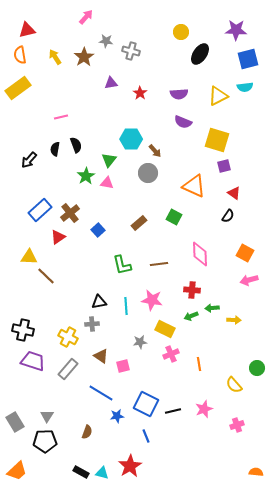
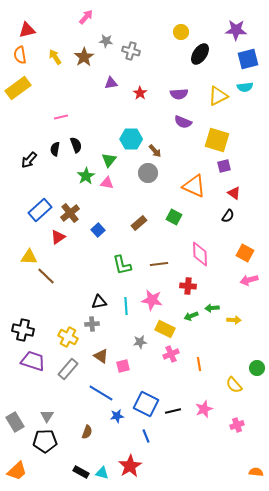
red cross at (192, 290): moved 4 px left, 4 px up
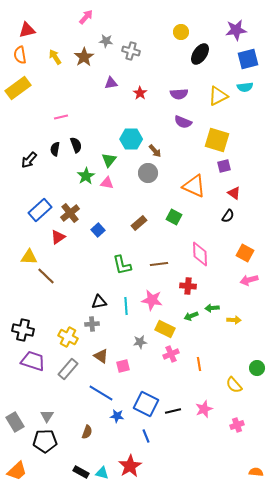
purple star at (236, 30): rotated 10 degrees counterclockwise
blue star at (117, 416): rotated 16 degrees clockwise
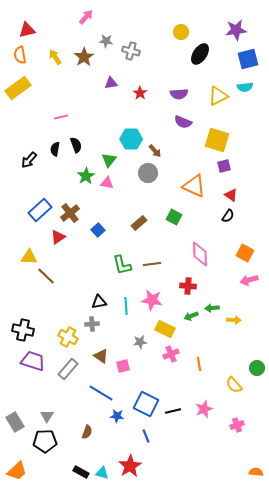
red triangle at (234, 193): moved 3 px left, 2 px down
brown line at (159, 264): moved 7 px left
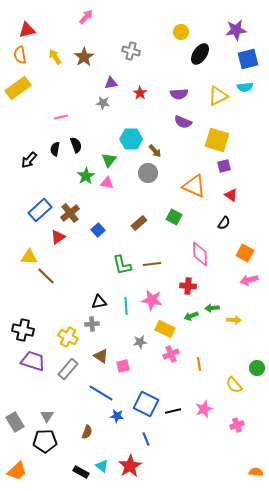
gray star at (106, 41): moved 3 px left, 62 px down
black semicircle at (228, 216): moved 4 px left, 7 px down
blue line at (146, 436): moved 3 px down
cyan triangle at (102, 473): moved 7 px up; rotated 24 degrees clockwise
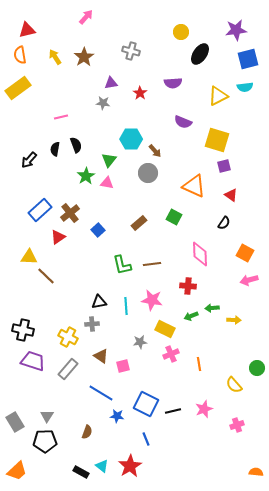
purple semicircle at (179, 94): moved 6 px left, 11 px up
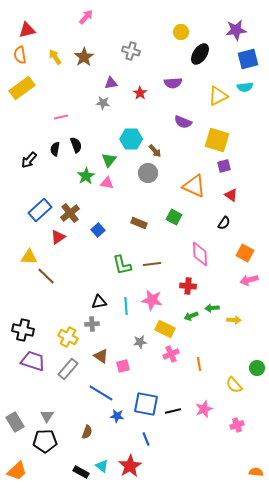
yellow rectangle at (18, 88): moved 4 px right
brown rectangle at (139, 223): rotated 63 degrees clockwise
blue square at (146, 404): rotated 15 degrees counterclockwise
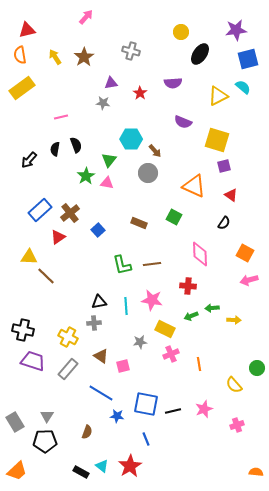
cyan semicircle at (245, 87): moved 2 px left; rotated 133 degrees counterclockwise
gray cross at (92, 324): moved 2 px right, 1 px up
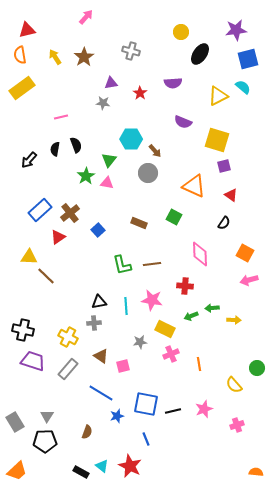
red cross at (188, 286): moved 3 px left
blue star at (117, 416): rotated 24 degrees counterclockwise
red star at (130, 466): rotated 15 degrees counterclockwise
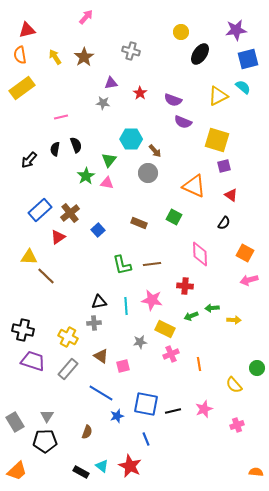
purple semicircle at (173, 83): moved 17 px down; rotated 24 degrees clockwise
